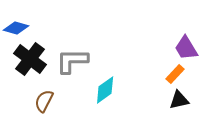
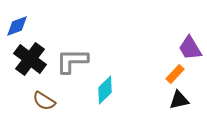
blue diamond: moved 1 px right, 2 px up; rotated 35 degrees counterclockwise
purple trapezoid: moved 4 px right
cyan diamond: rotated 8 degrees counterclockwise
brown semicircle: rotated 85 degrees counterclockwise
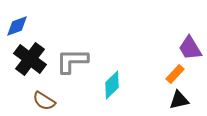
cyan diamond: moved 7 px right, 5 px up
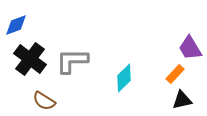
blue diamond: moved 1 px left, 1 px up
cyan diamond: moved 12 px right, 7 px up
black triangle: moved 3 px right
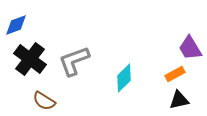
gray L-shape: moved 2 px right; rotated 20 degrees counterclockwise
orange rectangle: rotated 18 degrees clockwise
black triangle: moved 3 px left
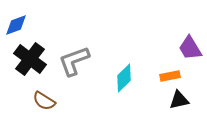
orange rectangle: moved 5 px left, 2 px down; rotated 18 degrees clockwise
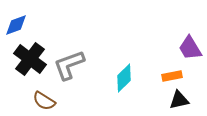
gray L-shape: moved 5 px left, 4 px down
orange rectangle: moved 2 px right
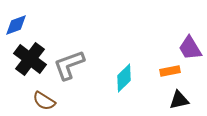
orange rectangle: moved 2 px left, 5 px up
